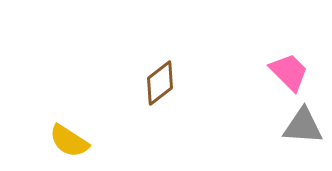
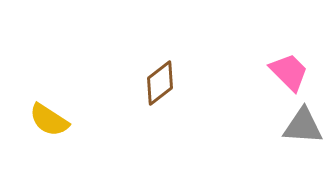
yellow semicircle: moved 20 px left, 21 px up
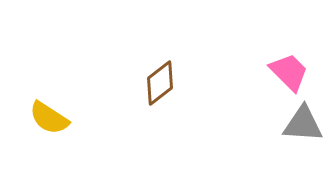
yellow semicircle: moved 2 px up
gray triangle: moved 2 px up
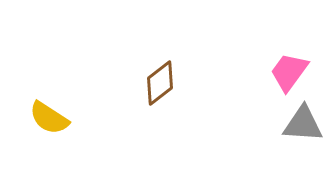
pink trapezoid: rotated 99 degrees counterclockwise
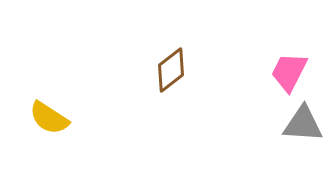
pink trapezoid: rotated 9 degrees counterclockwise
brown diamond: moved 11 px right, 13 px up
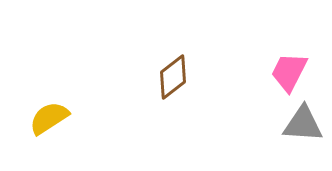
brown diamond: moved 2 px right, 7 px down
yellow semicircle: rotated 114 degrees clockwise
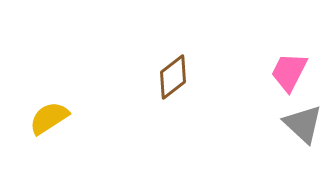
gray triangle: rotated 39 degrees clockwise
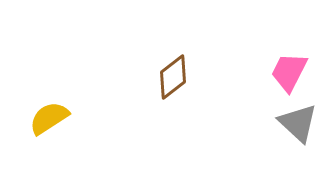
gray triangle: moved 5 px left, 1 px up
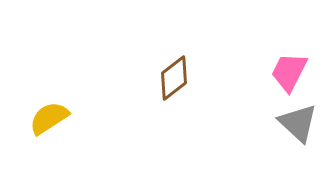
brown diamond: moved 1 px right, 1 px down
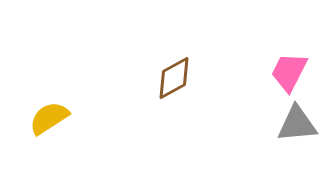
brown diamond: rotated 9 degrees clockwise
gray triangle: moved 1 px left, 1 px down; rotated 48 degrees counterclockwise
